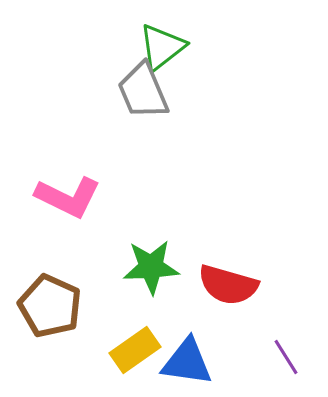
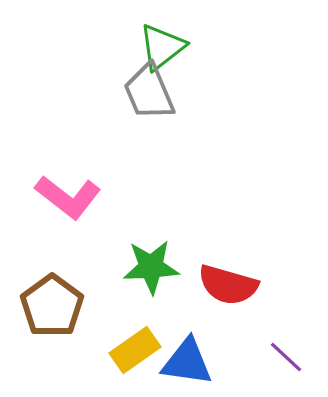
gray trapezoid: moved 6 px right, 1 px down
pink L-shape: rotated 12 degrees clockwise
brown pentagon: moved 2 px right; rotated 12 degrees clockwise
purple line: rotated 15 degrees counterclockwise
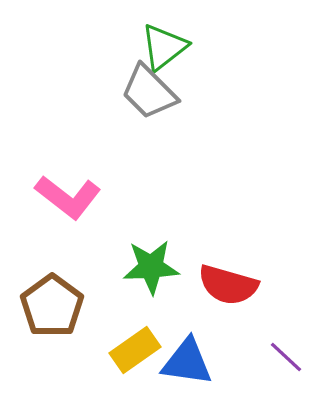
green triangle: moved 2 px right
gray trapezoid: rotated 22 degrees counterclockwise
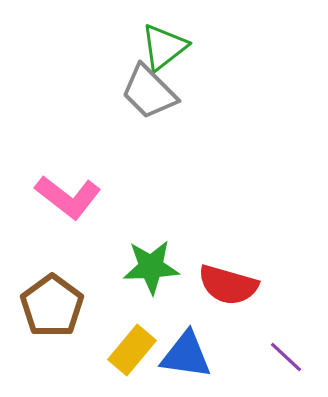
yellow rectangle: moved 3 px left; rotated 15 degrees counterclockwise
blue triangle: moved 1 px left, 7 px up
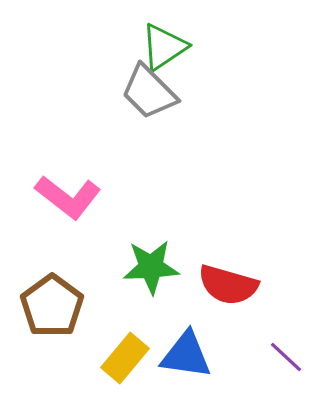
green triangle: rotated 4 degrees clockwise
yellow rectangle: moved 7 px left, 8 px down
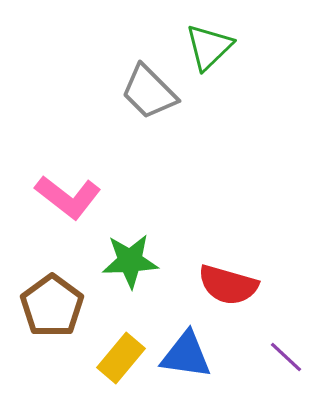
green triangle: moved 45 px right; rotated 10 degrees counterclockwise
green star: moved 21 px left, 6 px up
yellow rectangle: moved 4 px left
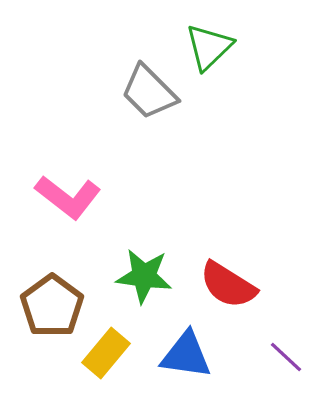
green star: moved 14 px right, 15 px down; rotated 10 degrees clockwise
red semicircle: rotated 16 degrees clockwise
yellow rectangle: moved 15 px left, 5 px up
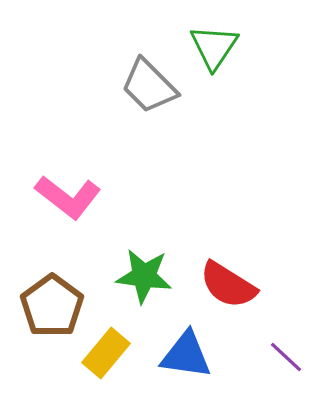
green triangle: moved 5 px right; rotated 12 degrees counterclockwise
gray trapezoid: moved 6 px up
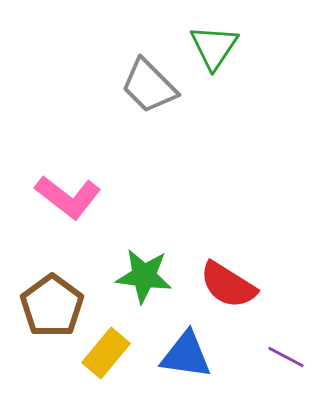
purple line: rotated 15 degrees counterclockwise
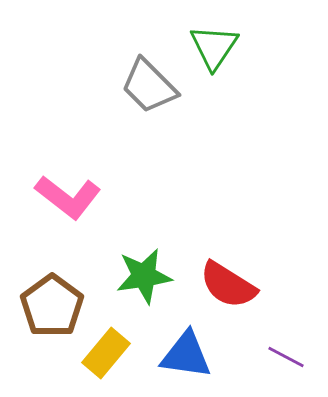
green star: rotated 16 degrees counterclockwise
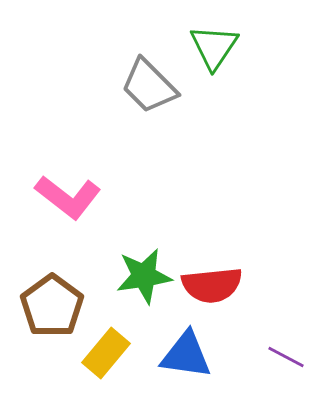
red semicircle: moved 16 px left; rotated 38 degrees counterclockwise
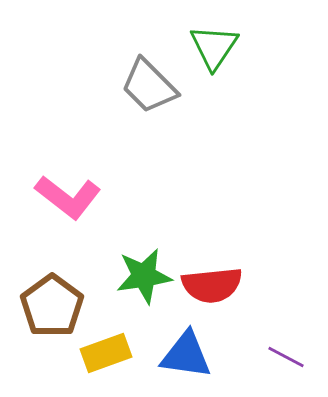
yellow rectangle: rotated 30 degrees clockwise
